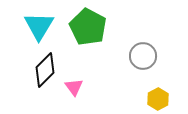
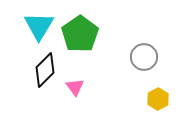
green pentagon: moved 8 px left, 7 px down; rotated 9 degrees clockwise
gray circle: moved 1 px right, 1 px down
pink triangle: moved 1 px right
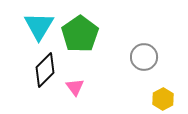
yellow hexagon: moved 5 px right
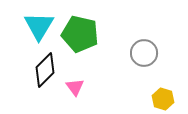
green pentagon: rotated 24 degrees counterclockwise
gray circle: moved 4 px up
yellow hexagon: rotated 15 degrees counterclockwise
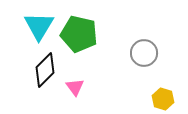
green pentagon: moved 1 px left
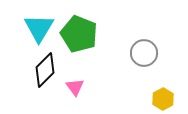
cyan triangle: moved 2 px down
green pentagon: rotated 9 degrees clockwise
yellow hexagon: rotated 15 degrees clockwise
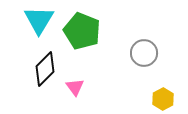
cyan triangle: moved 8 px up
green pentagon: moved 3 px right, 3 px up
black diamond: moved 1 px up
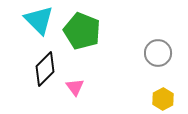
cyan triangle: rotated 16 degrees counterclockwise
gray circle: moved 14 px right
